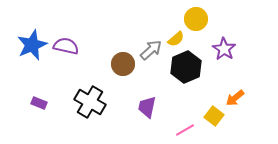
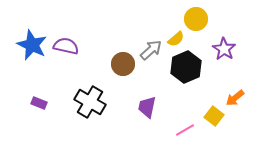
blue star: rotated 24 degrees counterclockwise
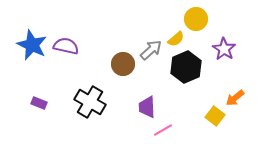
purple trapezoid: rotated 15 degrees counterclockwise
yellow square: moved 1 px right
pink line: moved 22 px left
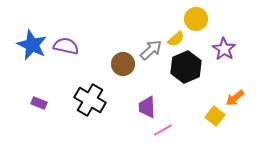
black cross: moved 2 px up
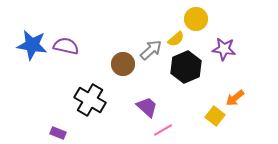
blue star: rotated 16 degrees counterclockwise
purple star: rotated 25 degrees counterclockwise
purple rectangle: moved 19 px right, 30 px down
purple trapezoid: rotated 135 degrees clockwise
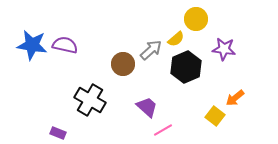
purple semicircle: moved 1 px left, 1 px up
